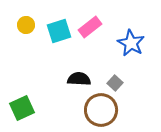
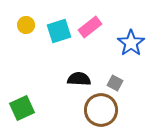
blue star: rotated 8 degrees clockwise
gray square: rotated 14 degrees counterclockwise
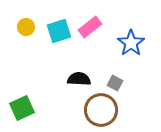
yellow circle: moved 2 px down
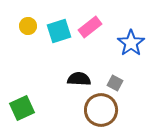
yellow circle: moved 2 px right, 1 px up
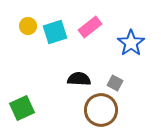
cyan square: moved 4 px left, 1 px down
